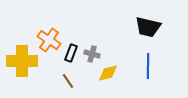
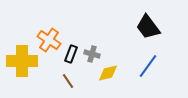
black trapezoid: rotated 40 degrees clockwise
black rectangle: moved 1 px down
blue line: rotated 35 degrees clockwise
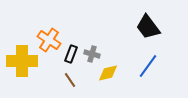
brown line: moved 2 px right, 1 px up
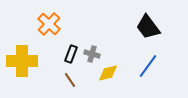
orange cross: moved 16 px up; rotated 10 degrees clockwise
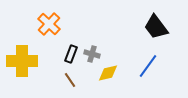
black trapezoid: moved 8 px right
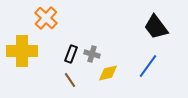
orange cross: moved 3 px left, 6 px up
yellow cross: moved 10 px up
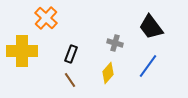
black trapezoid: moved 5 px left
gray cross: moved 23 px right, 11 px up
yellow diamond: rotated 35 degrees counterclockwise
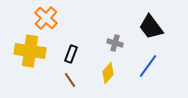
yellow cross: moved 8 px right; rotated 8 degrees clockwise
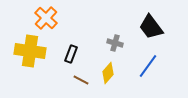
brown line: moved 11 px right; rotated 28 degrees counterclockwise
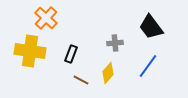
gray cross: rotated 21 degrees counterclockwise
